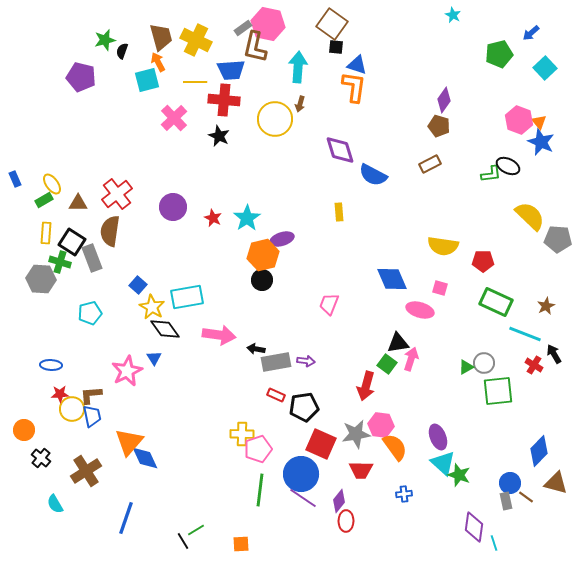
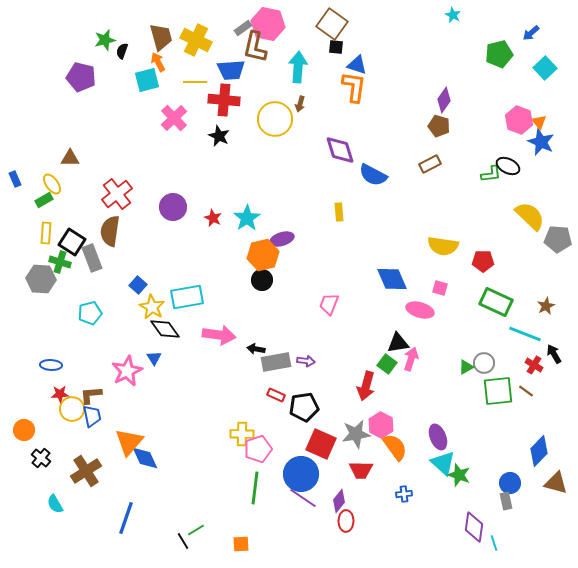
brown triangle at (78, 203): moved 8 px left, 45 px up
pink hexagon at (381, 425): rotated 20 degrees clockwise
green line at (260, 490): moved 5 px left, 2 px up
brown line at (526, 497): moved 106 px up
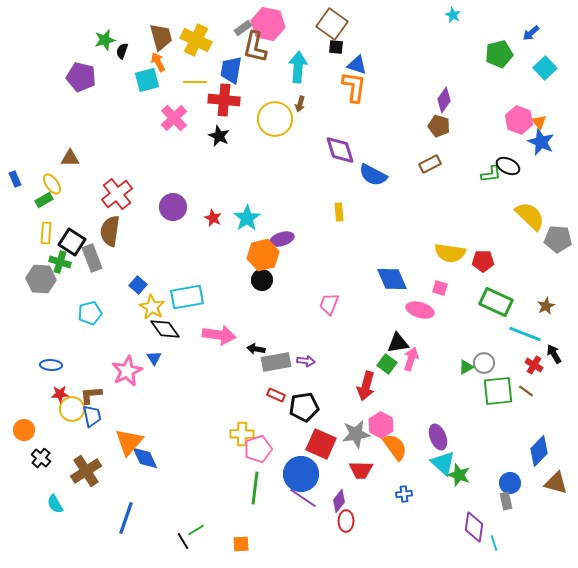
blue trapezoid at (231, 70): rotated 104 degrees clockwise
yellow semicircle at (443, 246): moved 7 px right, 7 px down
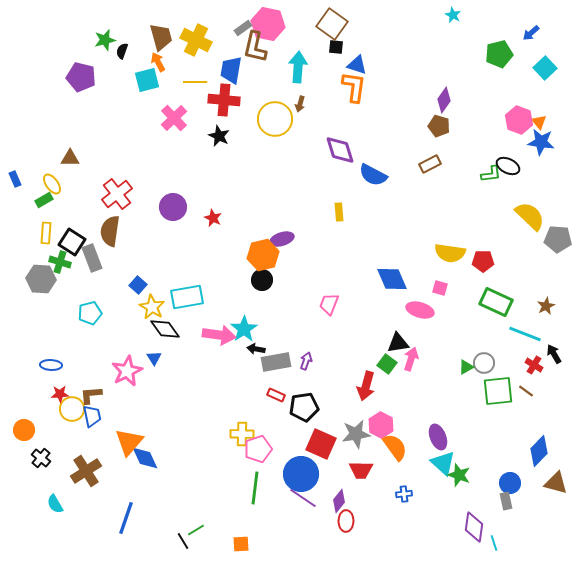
blue star at (541, 142): rotated 16 degrees counterclockwise
cyan star at (247, 218): moved 3 px left, 111 px down
purple arrow at (306, 361): rotated 78 degrees counterclockwise
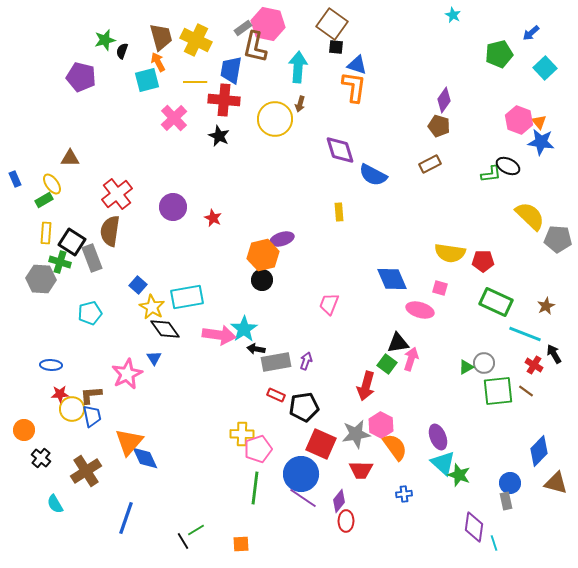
pink star at (127, 371): moved 3 px down
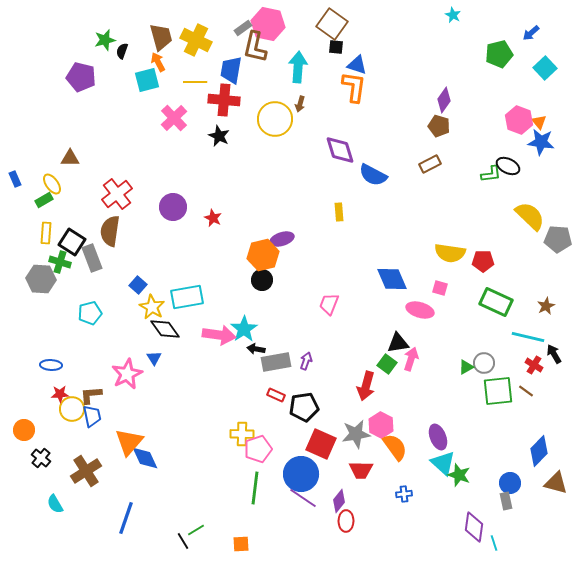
cyan line at (525, 334): moved 3 px right, 3 px down; rotated 8 degrees counterclockwise
